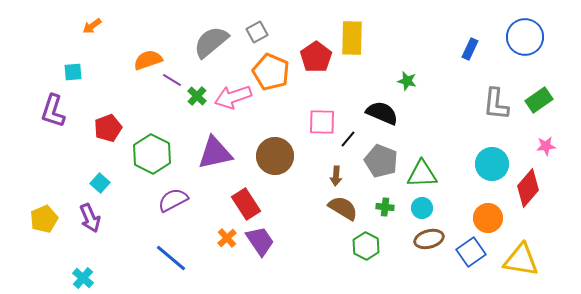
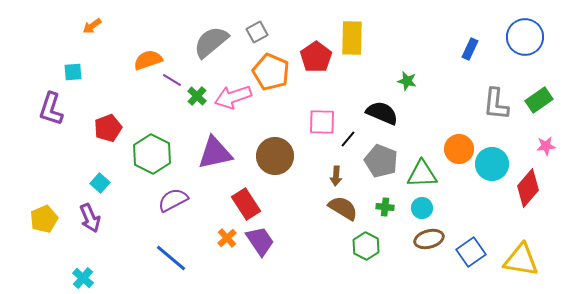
purple L-shape at (53, 111): moved 2 px left, 2 px up
orange circle at (488, 218): moved 29 px left, 69 px up
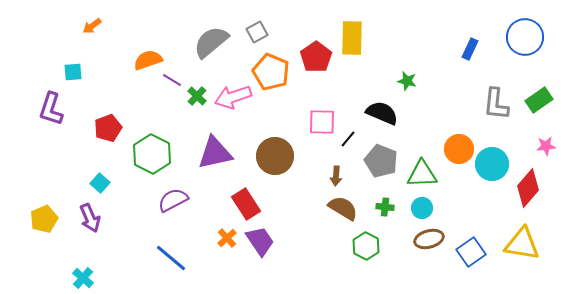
yellow triangle at (521, 260): moved 1 px right, 16 px up
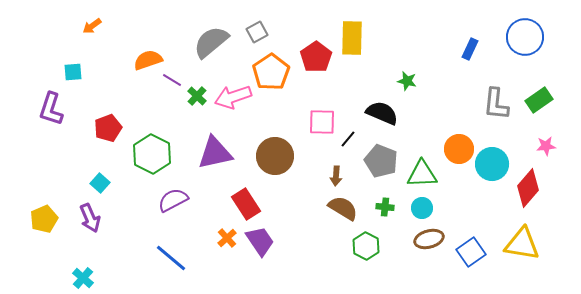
orange pentagon at (271, 72): rotated 15 degrees clockwise
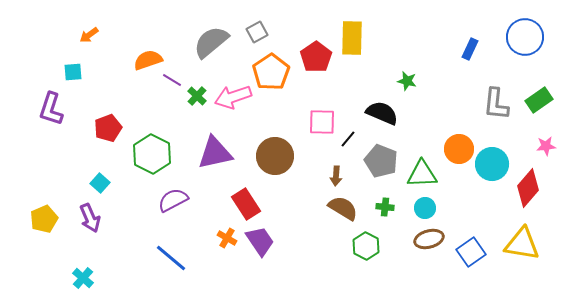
orange arrow at (92, 26): moved 3 px left, 9 px down
cyan circle at (422, 208): moved 3 px right
orange cross at (227, 238): rotated 18 degrees counterclockwise
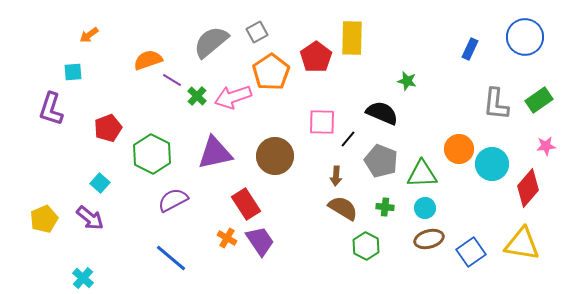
purple arrow at (90, 218): rotated 28 degrees counterclockwise
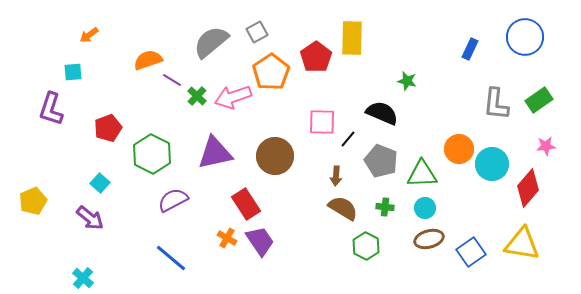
yellow pentagon at (44, 219): moved 11 px left, 18 px up
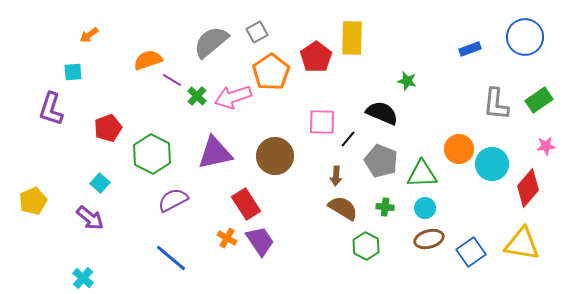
blue rectangle at (470, 49): rotated 45 degrees clockwise
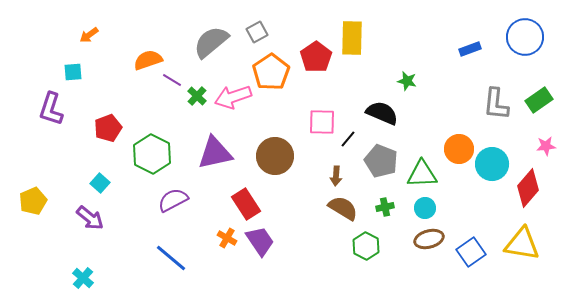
green cross at (385, 207): rotated 18 degrees counterclockwise
